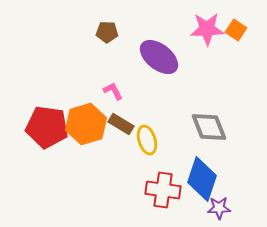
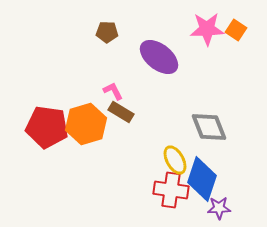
brown rectangle: moved 12 px up
yellow ellipse: moved 28 px right, 20 px down; rotated 12 degrees counterclockwise
red cross: moved 8 px right
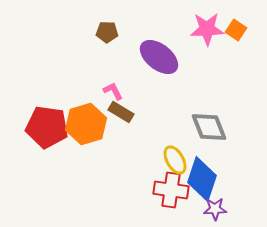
purple star: moved 4 px left, 1 px down
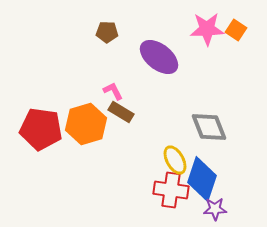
red pentagon: moved 6 px left, 2 px down
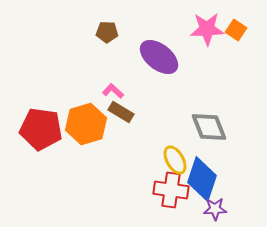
pink L-shape: rotated 20 degrees counterclockwise
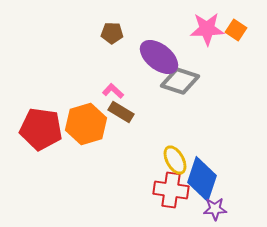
brown pentagon: moved 5 px right, 1 px down
gray diamond: moved 29 px left, 46 px up; rotated 51 degrees counterclockwise
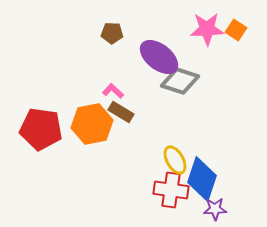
orange hexagon: moved 6 px right; rotated 6 degrees clockwise
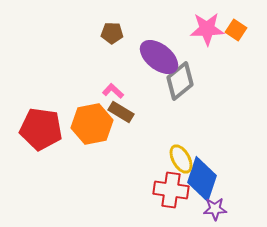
gray diamond: rotated 57 degrees counterclockwise
yellow ellipse: moved 6 px right, 1 px up
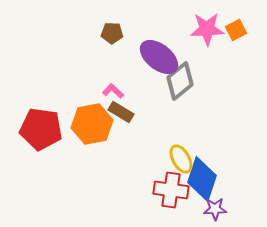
orange square: rotated 30 degrees clockwise
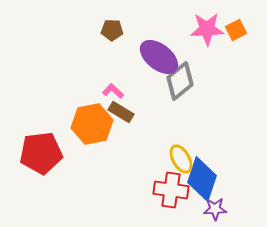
brown pentagon: moved 3 px up
red pentagon: moved 24 px down; rotated 15 degrees counterclockwise
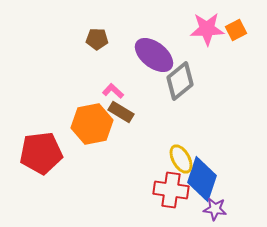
brown pentagon: moved 15 px left, 9 px down
purple ellipse: moved 5 px left, 2 px up
purple star: rotated 10 degrees clockwise
